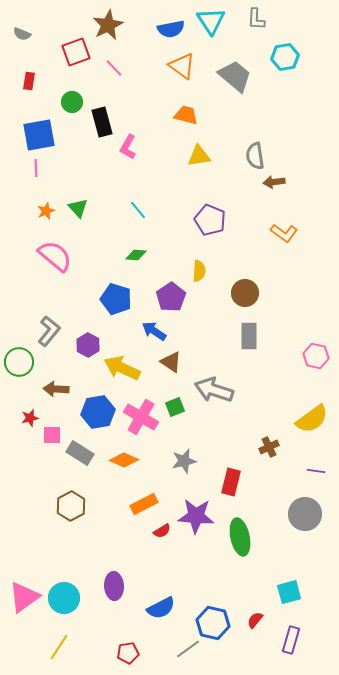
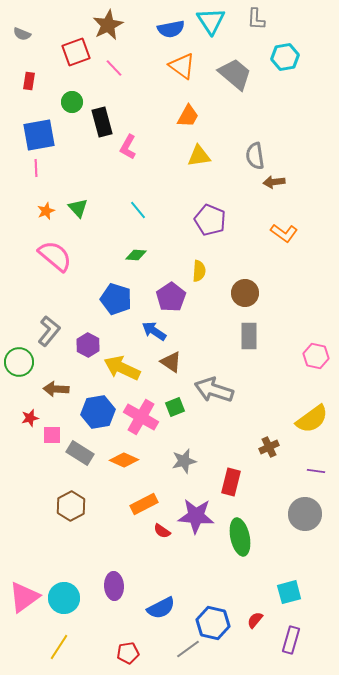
gray trapezoid at (235, 76): moved 2 px up
orange trapezoid at (186, 115): moved 2 px right, 1 px down; rotated 105 degrees clockwise
red semicircle at (162, 531): rotated 66 degrees clockwise
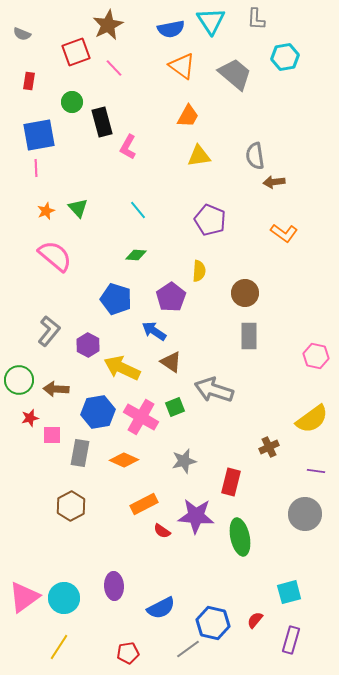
green circle at (19, 362): moved 18 px down
gray rectangle at (80, 453): rotated 68 degrees clockwise
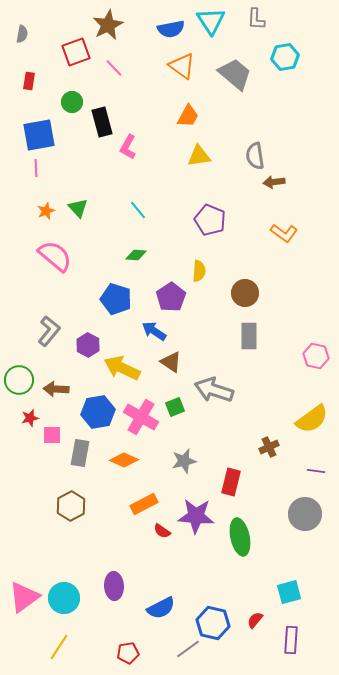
gray semicircle at (22, 34): rotated 102 degrees counterclockwise
purple rectangle at (291, 640): rotated 12 degrees counterclockwise
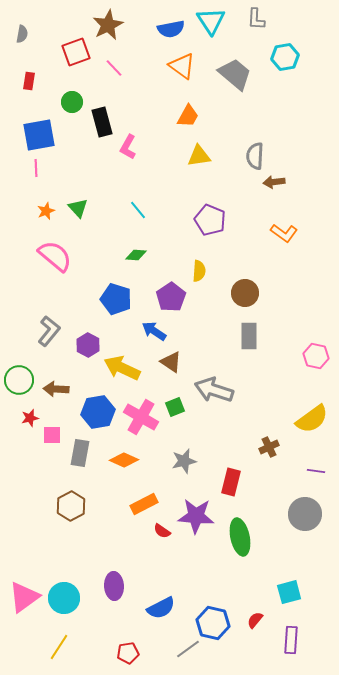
gray semicircle at (255, 156): rotated 12 degrees clockwise
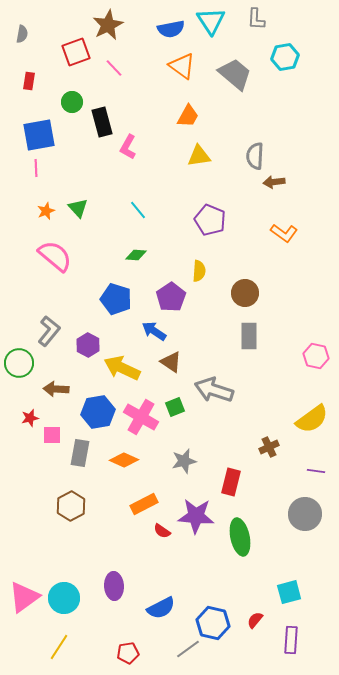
green circle at (19, 380): moved 17 px up
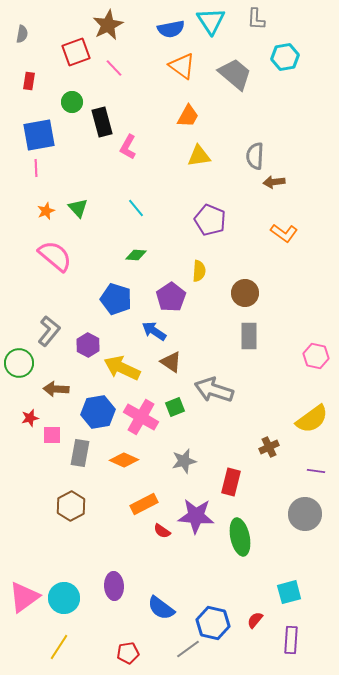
cyan line at (138, 210): moved 2 px left, 2 px up
blue semicircle at (161, 608): rotated 64 degrees clockwise
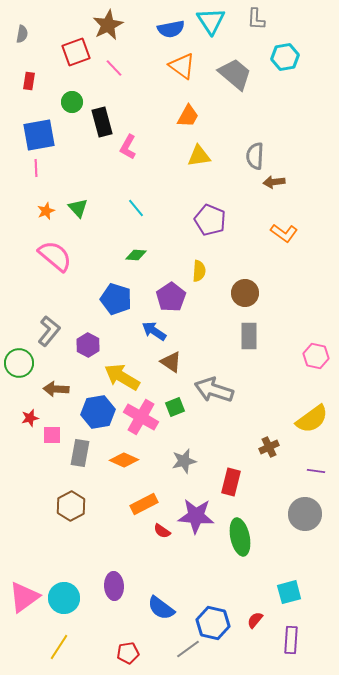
yellow arrow at (122, 368): moved 9 px down; rotated 6 degrees clockwise
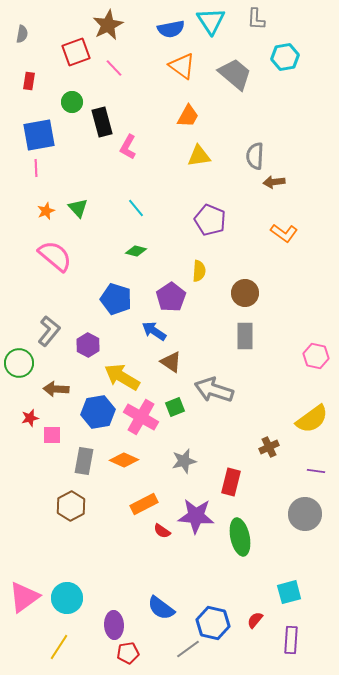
green diamond at (136, 255): moved 4 px up; rotated 10 degrees clockwise
gray rectangle at (249, 336): moved 4 px left
gray rectangle at (80, 453): moved 4 px right, 8 px down
purple ellipse at (114, 586): moved 39 px down
cyan circle at (64, 598): moved 3 px right
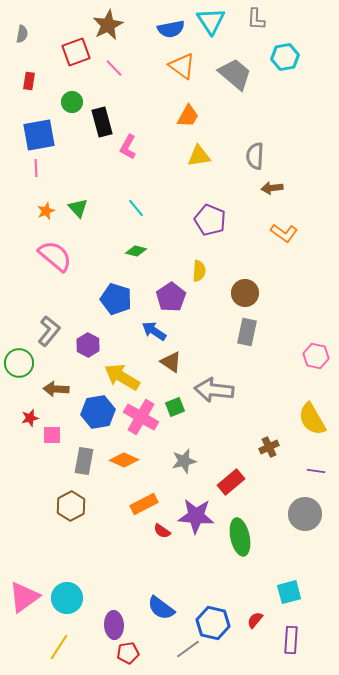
brown arrow at (274, 182): moved 2 px left, 6 px down
gray rectangle at (245, 336): moved 2 px right, 4 px up; rotated 12 degrees clockwise
gray arrow at (214, 390): rotated 12 degrees counterclockwise
yellow semicircle at (312, 419): rotated 96 degrees clockwise
red rectangle at (231, 482): rotated 36 degrees clockwise
